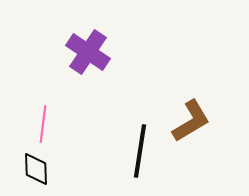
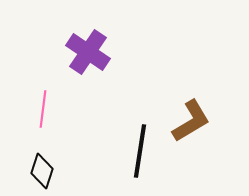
pink line: moved 15 px up
black diamond: moved 6 px right, 2 px down; rotated 20 degrees clockwise
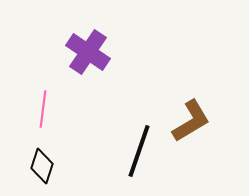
black line: moved 1 px left; rotated 10 degrees clockwise
black diamond: moved 5 px up
